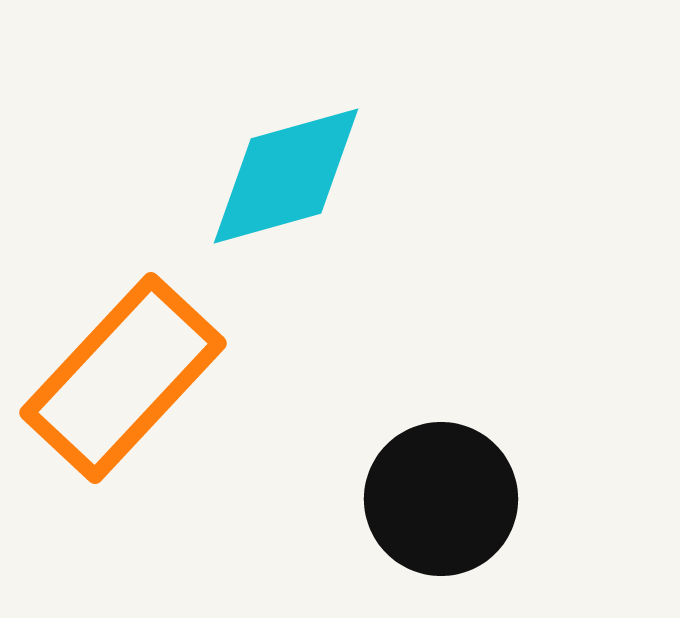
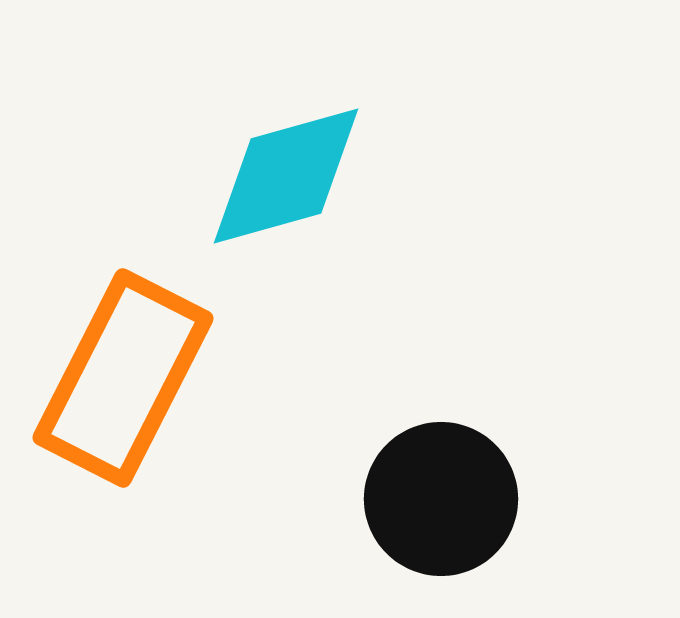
orange rectangle: rotated 16 degrees counterclockwise
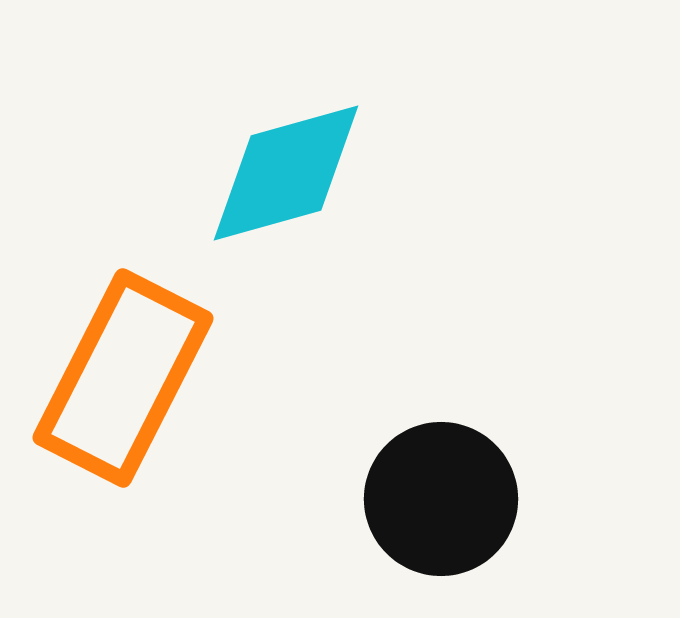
cyan diamond: moved 3 px up
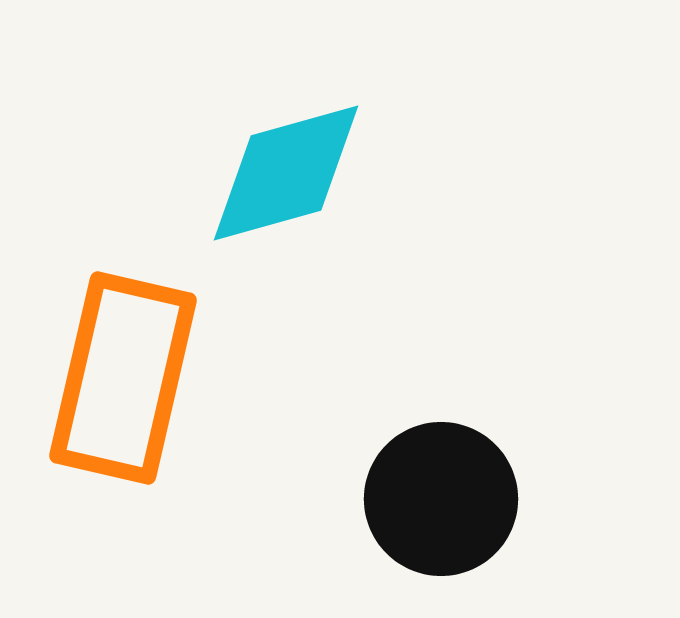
orange rectangle: rotated 14 degrees counterclockwise
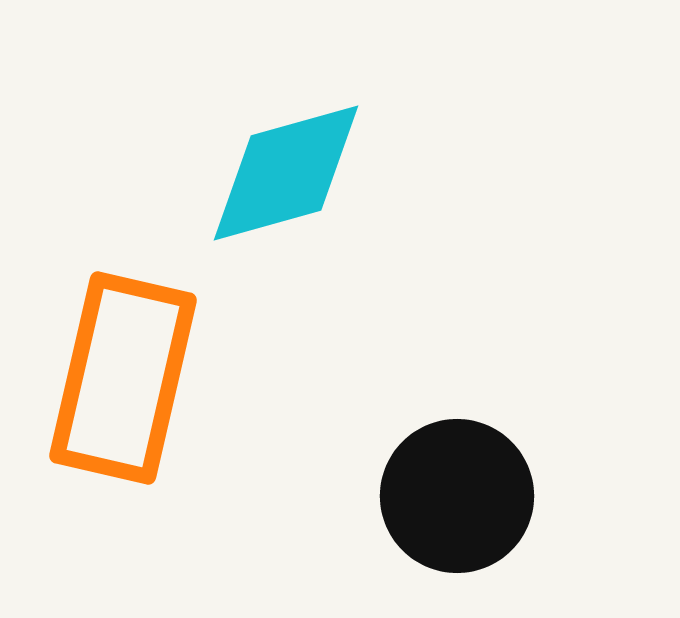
black circle: moved 16 px right, 3 px up
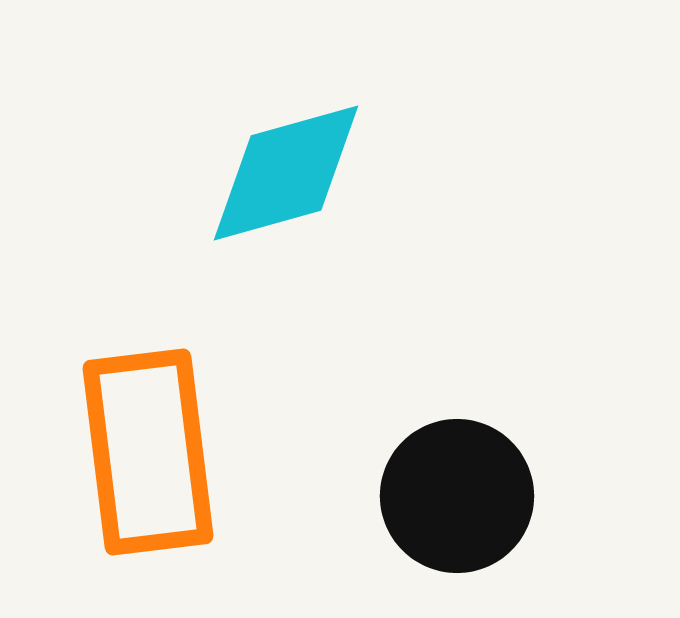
orange rectangle: moved 25 px right, 74 px down; rotated 20 degrees counterclockwise
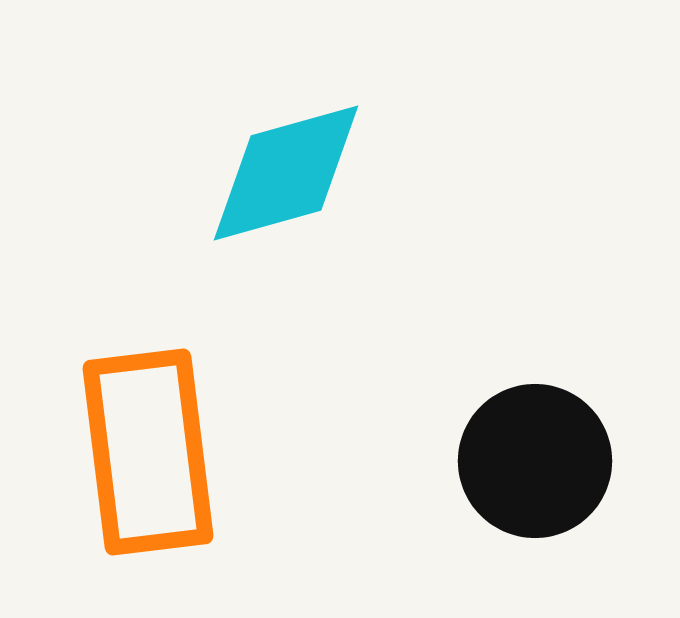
black circle: moved 78 px right, 35 px up
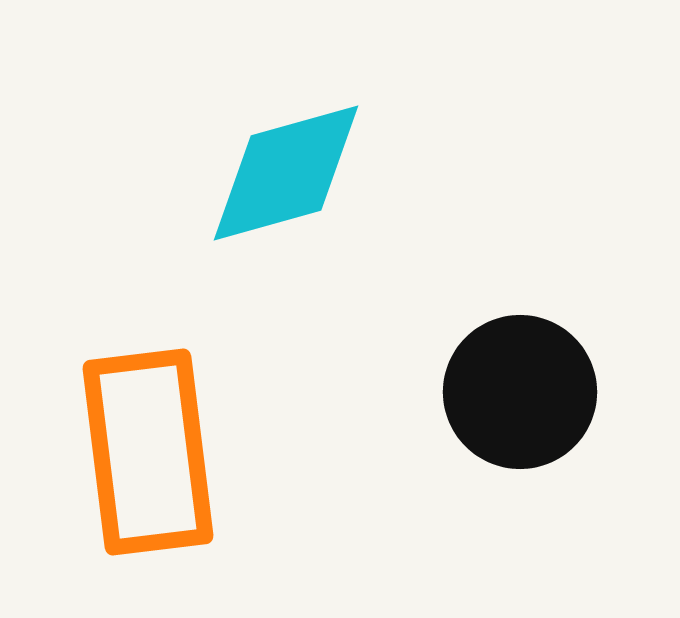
black circle: moved 15 px left, 69 px up
